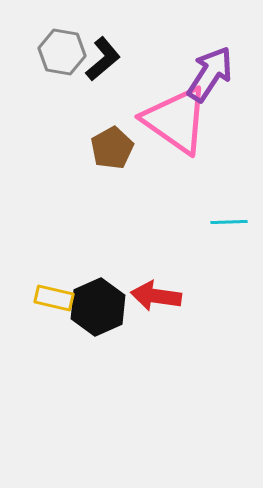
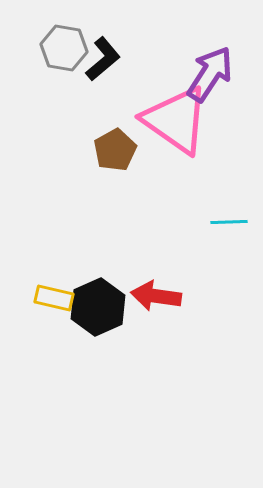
gray hexagon: moved 2 px right, 4 px up
brown pentagon: moved 3 px right, 2 px down
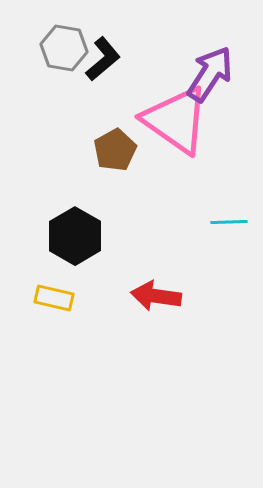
black hexagon: moved 23 px left, 71 px up; rotated 6 degrees counterclockwise
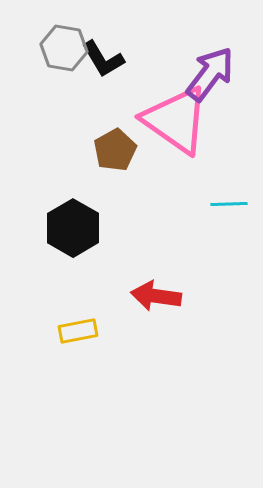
black L-shape: rotated 99 degrees clockwise
purple arrow: rotated 4 degrees clockwise
cyan line: moved 18 px up
black hexagon: moved 2 px left, 8 px up
yellow rectangle: moved 24 px right, 33 px down; rotated 24 degrees counterclockwise
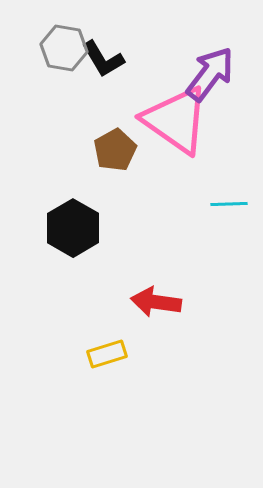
red arrow: moved 6 px down
yellow rectangle: moved 29 px right, 23 px down; rotated 6 degrees counterclockwise
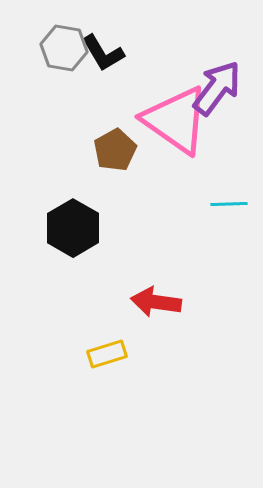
black L-shape: moved 6 px up
purple arrow: moved 7 px right, 14 px down
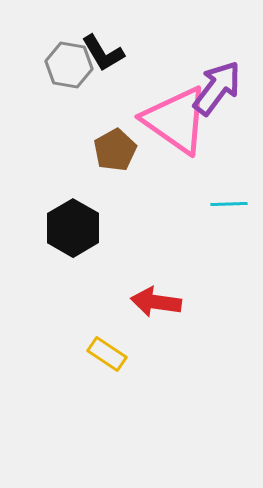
gray hexagon: moved 5 px right, 17 px down
yellow rectangle: rotated 51 degrees clockwise
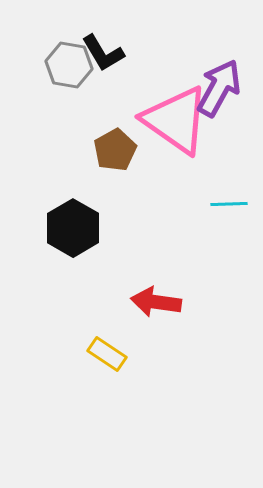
purple arrow: moved 2 px right; rotated 8 degrees counterclockwise
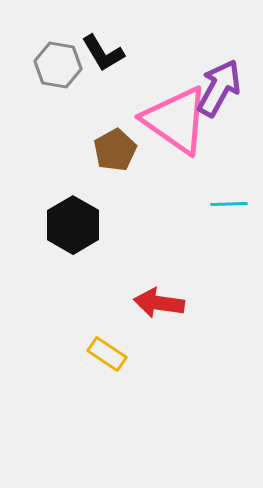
gray hexagon: moved 11 px left
black hexagon: moved 3 px up
red arrow: moved 3 px right, 1 px down
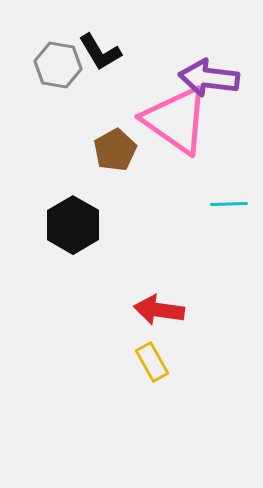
black L-shape: moved 3 px left, 1 px up
purple arrow: moved 10 px left, 10 px up; rotated 112 degrees counterclockwise
red arrow: moved 7 px down
yellow rectangle: moved 45 px right, 8 px down; rotated 27 degrees clockwise
